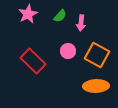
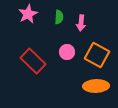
green semicircle: moved 1 px left, 1 px down; rotated 40 degrees counterclockwise
pink circle: moved 1 px left, 1 px down
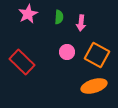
red rectangle: moved 11 px left, 1 px down
orange ellipse: moved 2 px left; rotated 15 degrees counterclockwise
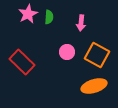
green semicircle: moved 10 px left
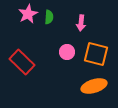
orange square: moved 1 px left, 1 px up; rotated 15 degrees counterclockwise
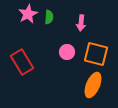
red rectangle: rotated 15 degrees clockwise
orange ellipse: moved 1 px left, 1 px up; rotated 50 degrees counterclockwise
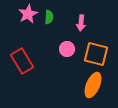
pink circle: moved 3 px up
red rectangle: moved 1 px up
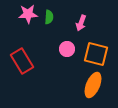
pink star: rotated 24 degrees clockwise
pink arrow: rotated 14 degrees clockwise
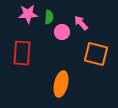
pink arrow: rotated 119 degrees clockwise
pink circle: moved 5 px left, 17 px up
red rectangle: moved 8 px up; rotated 35 degrees clockwise
orange ellipse: moved 32 px left, 1 px up; rotated 10 degrees counterclockwise
